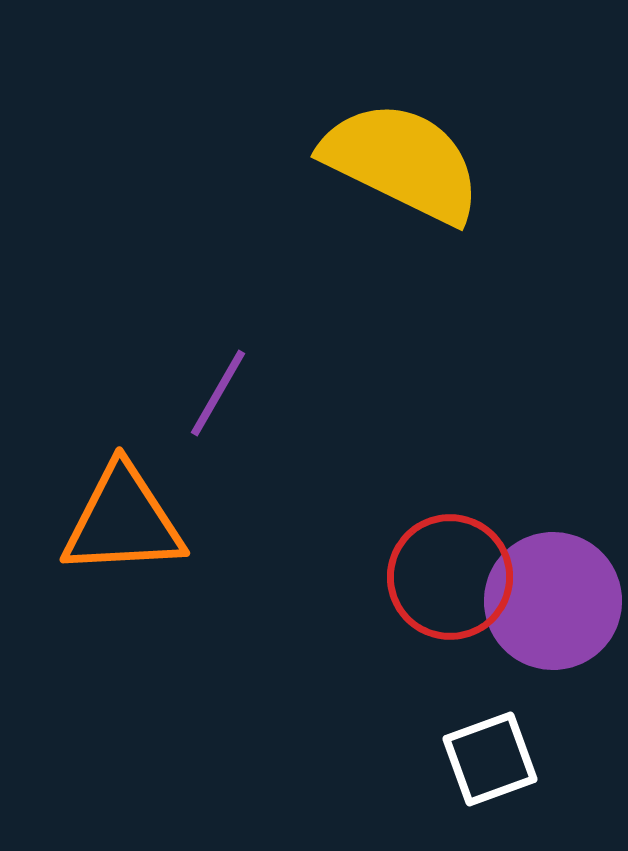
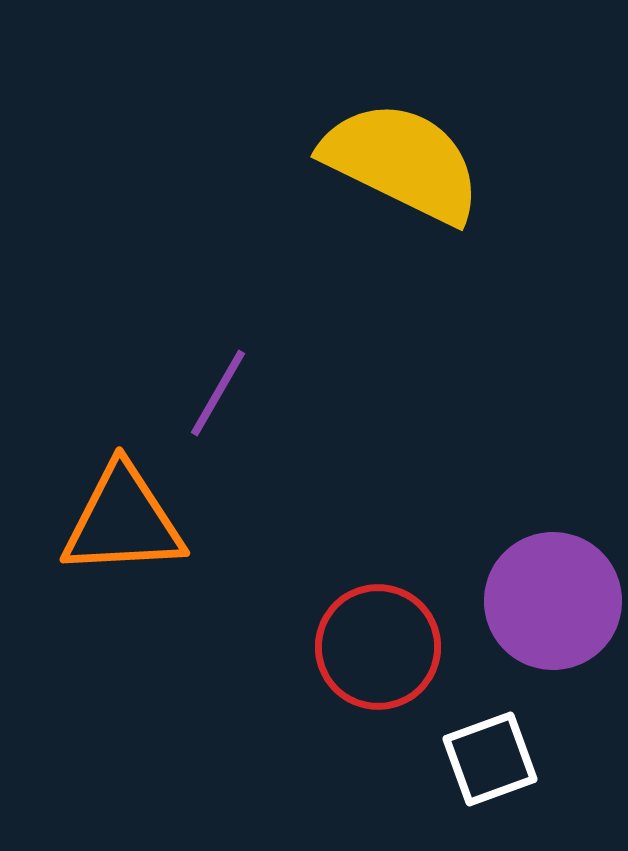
red circle: moved 72 px left, 70 px down
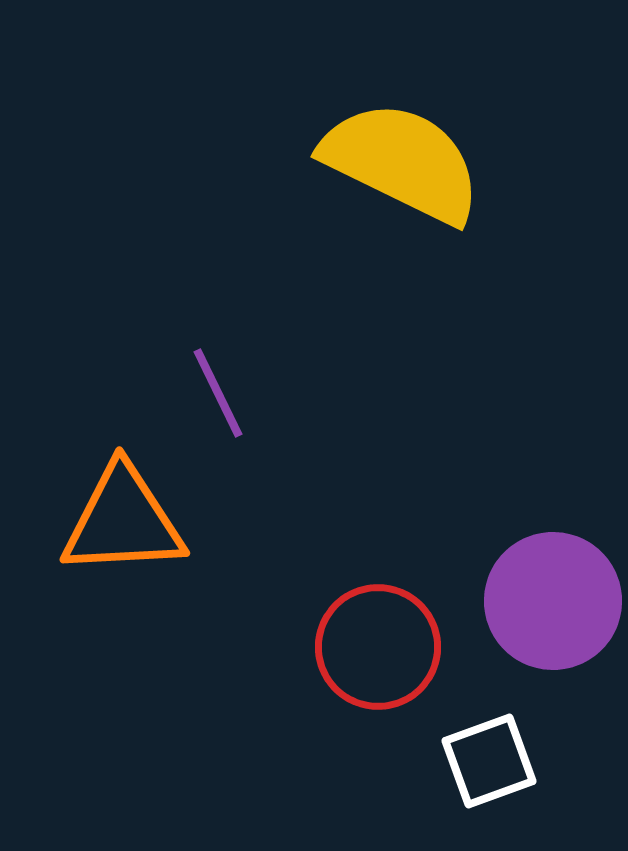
purple line: rotated 56 degrees counterclockwise
white square: moved 1 px left, 2 px down
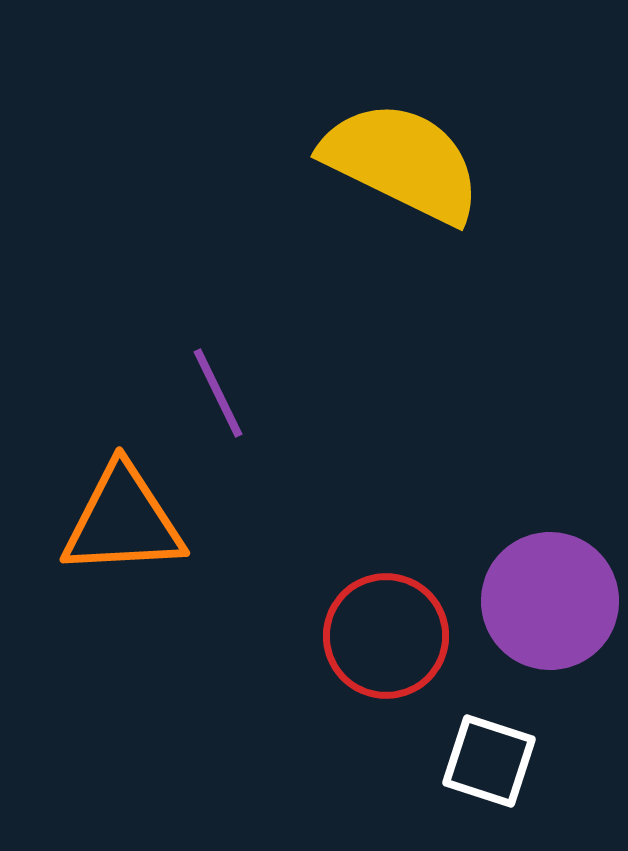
purple circle: moved 3 px left
red circle: moved 8 px right, 11 px up
white square: rotated 38 degrees clockwise
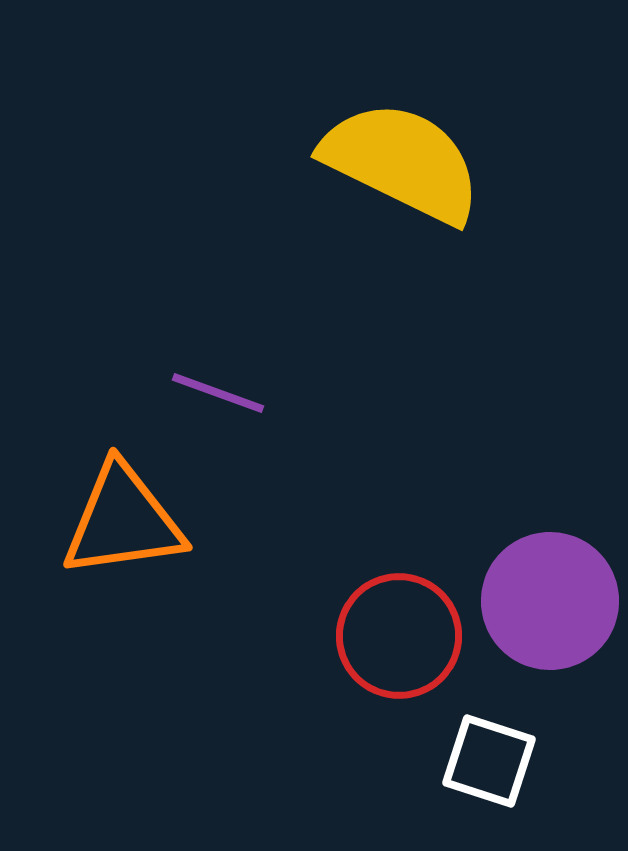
purple line: rotated 44 degrees counterclockwise
orange triangle: rotated 5 degrees counterclockwise
red circle: moved 13 px right
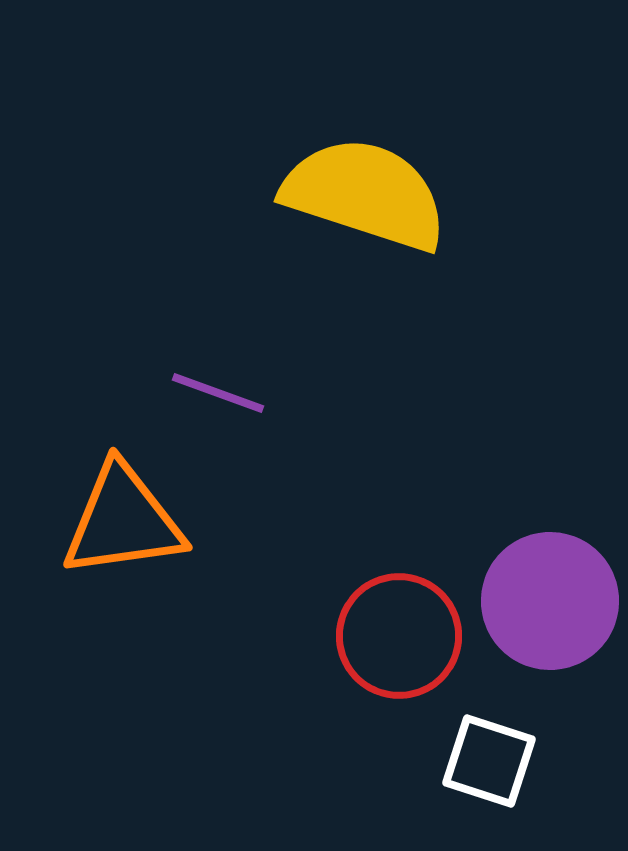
yellow semicircle: moved 37 px left, 32 px down; rotated 8 degrees counterclockwise
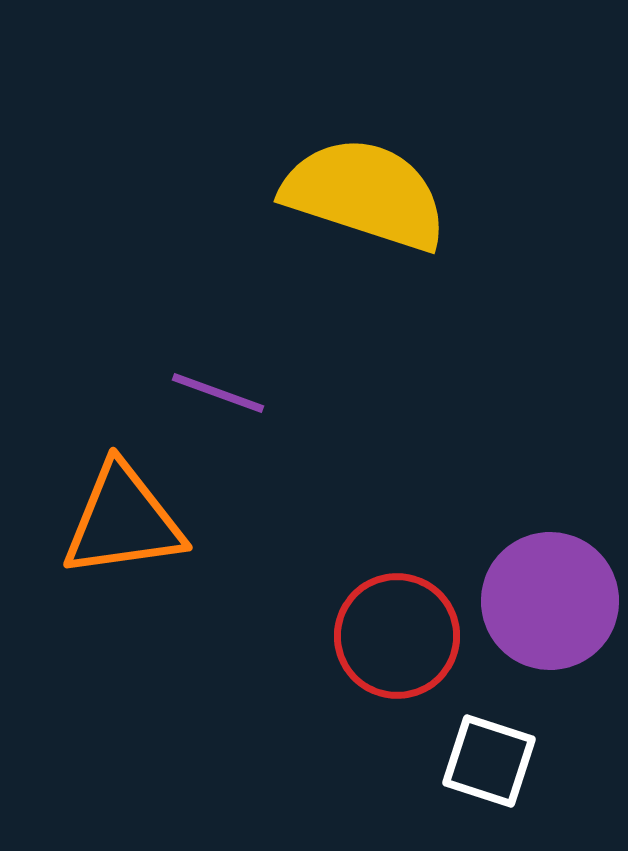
red circle: moved 2 px left
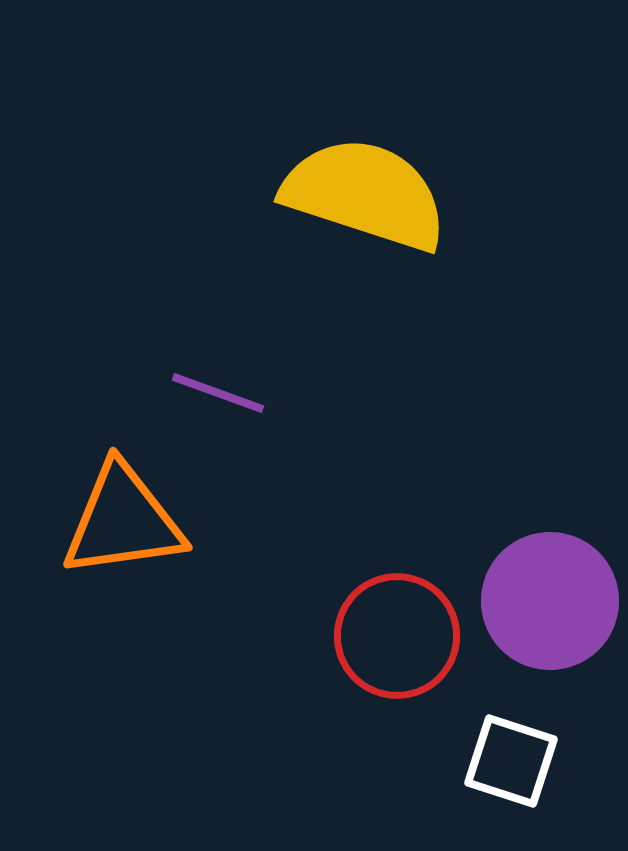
white square: moved 22 px right
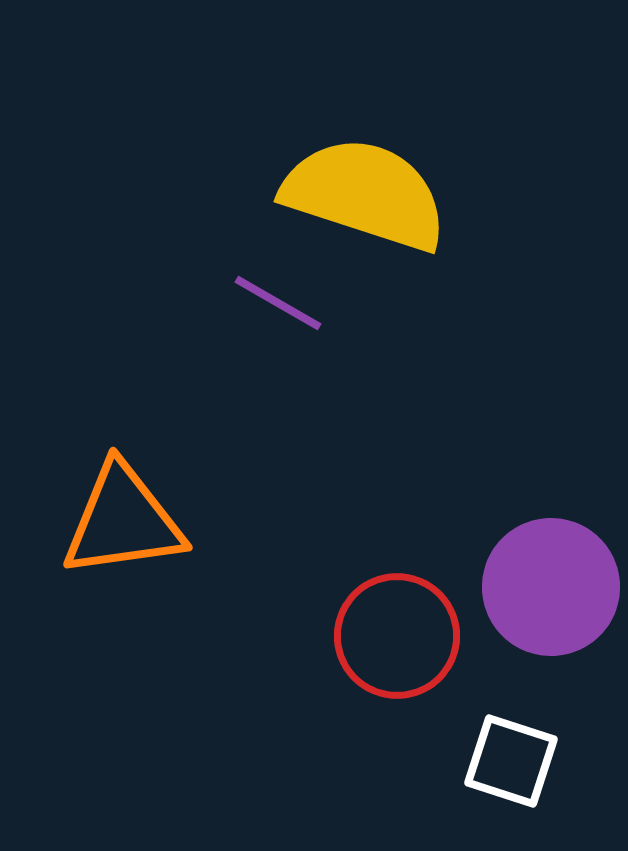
purple line: moved 60 px right, 90 px up; rotated 10 degrees clockwise
purple circle: moved 1 px right, 14 px up
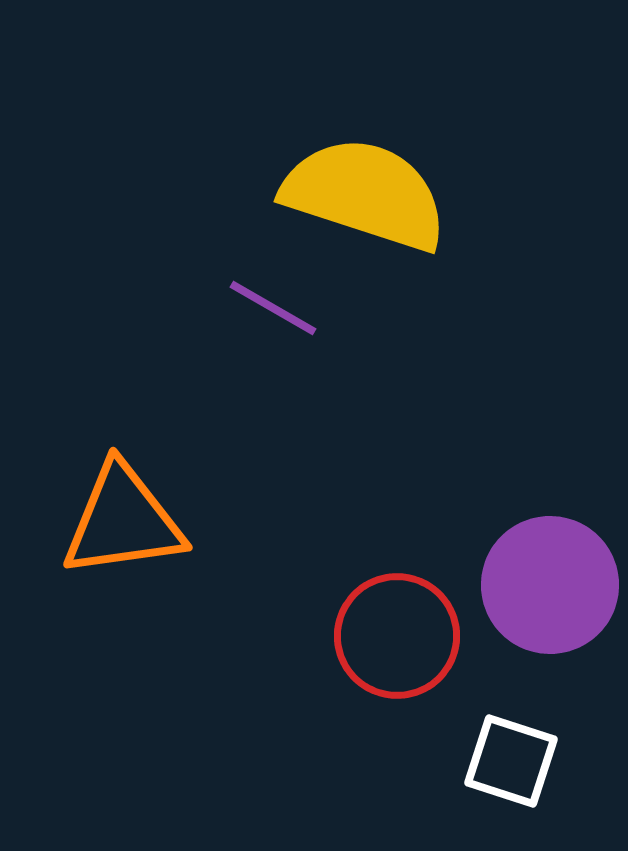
purple line: moved 5 px left, 5 px down
purple circle: moved 1 px left, 2 px up
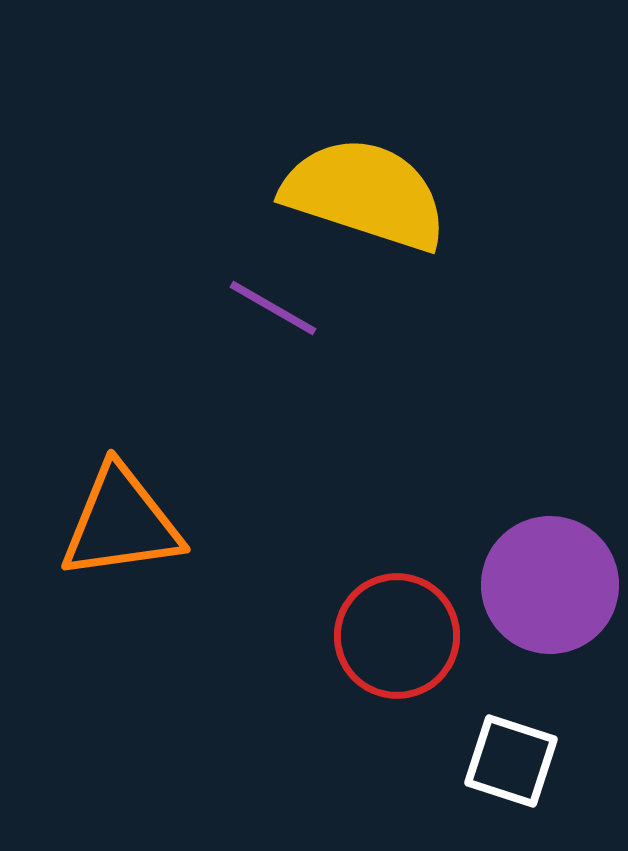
orange triangle: moved 2 px left, 2 px down
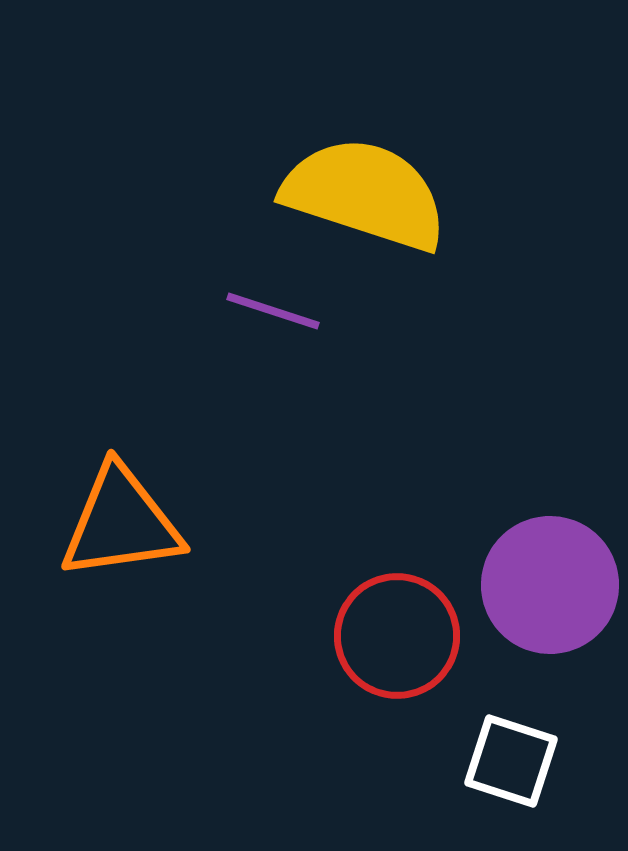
purple line: moved 3 px down; rotated 12 degrees counterclockwise
